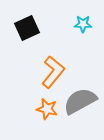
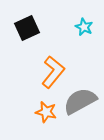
cyan star: moved 1 px right, 3 px down; rotated 24 degrees clockwise
orange star: moved 1 px left, 3 px down
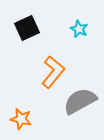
cyan star: moved 5 px left, 2 px down
orange star: moved 25 px left, 7 px down
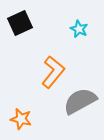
black square: moved 7 px left, 5 px up
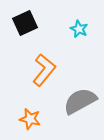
black square: moved 5 px right
orange L-shape: moved 9 px left, 2 px up
orange star: moved 9 px right
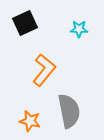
cyan star: rotated 24 degrees counterclockwise
gray semicircle: moved 11 px left, 10 px down; rotated 108 degrees clockwise
orange star: moved 2 px down
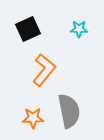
black square: moved 3 px right, 6 px down
orange star: moved 3 px right, 3 px up; rotated 15 degrees counterclockwise
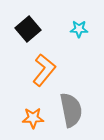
black square: rotated 15 degrees counterclockwise
gray semicircle: moved 2 px right, 1 px up
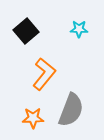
black square: moved 2 px left, 2 px down
orange L-shape: moved 4 px down
gray semicircle: rotated 32 degrees clockwise
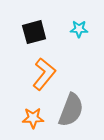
black square: moved 8 px right, 1 px down; rotated 25 degrees clockwise
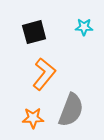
cyan star: moved 5 px right, 2 px up
